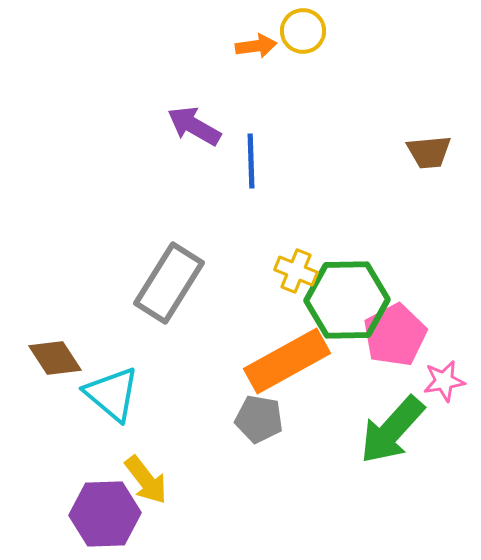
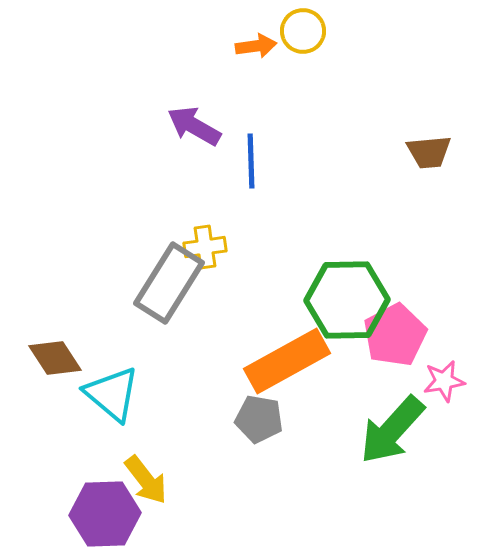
yellow cross: moved 91 px left, 24 px up; rotated 30 degrees counterclockwise
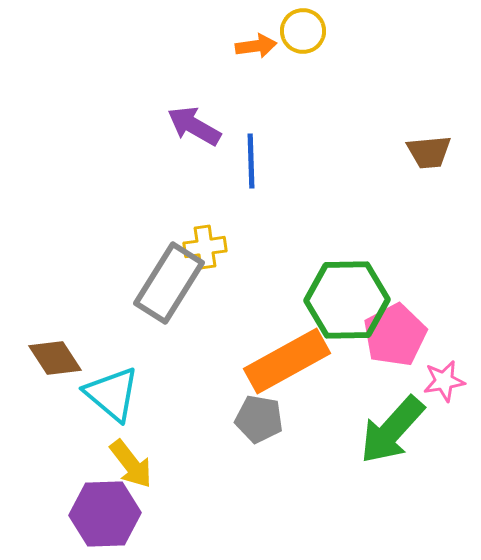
yellow arrow: moved 15 px left, 16 px up
